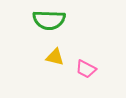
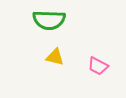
pink trapezoid: moved 12 px right, 3 px up
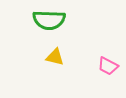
pink trapezoid: moved 10 px right
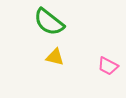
green semicircle: moved 2 px down; rotated 36 degrees clockwise
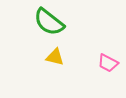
pink trapezoid: moved 3 px up
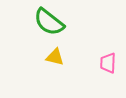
pink trapezoid: rotated 65 degrees clockwise
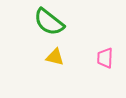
pink trapezoid: moved 3 px left, 5 px up
